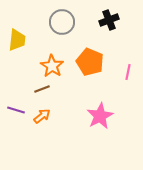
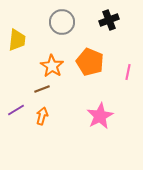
purple line: rotated 48 degrees counterclockwise
orange arrow: rotated 36 degrees counterclockwise
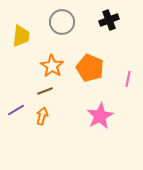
yellow trapezoid: moved 4 px right, 4 px up
orange pentagon: moved 6 px down
pink line: moved 7 px down
brown line: moved 3 px right, 2 px down
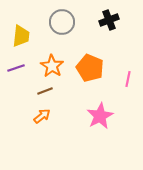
purple line: moved 42 px up; rotated 12 degrees clockwise
orange arrow: rotated 36 degrees clockwise
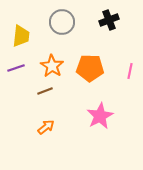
orange pentagon: rotated 20 degrees counterclockwise
pink line: moved 2 px right, 8 px up
orange arrow: moved 4 px right, 11 px down
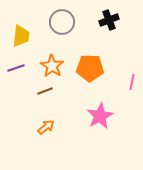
pink line: moved 2 px right, 11 px down
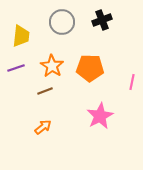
black cross: moved 7 px left
orange arrow: moved 3 px left
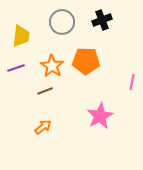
orange pentagon: moved 4 px left, 7 px up
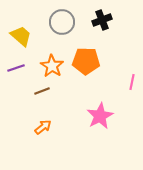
yellow trapezoid: rotated 55 degrees counterclockwise
brown line: moved 3 px left
